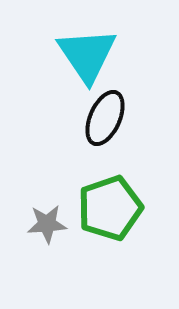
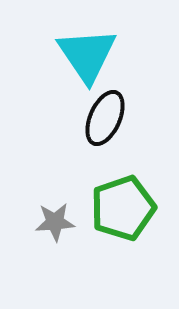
green pentagon: moved 13 px right
gray star: moved 8 px right, 2 px up
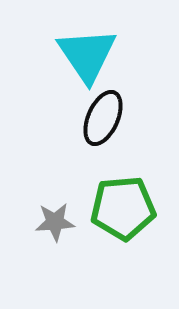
black ellipse: moved 2 px left
green pentagon: rotated 14 degrees clockwise
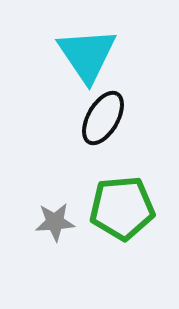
black ellipse: rotated 6 degrees clockwise
green pentagon: moved 1 px left
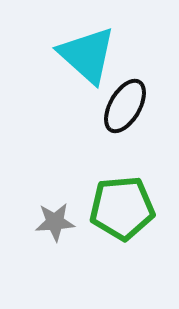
cyan triangle: rotated 14 degrees counterclockwise
black ellipse: moved 22 px right, 12 px up
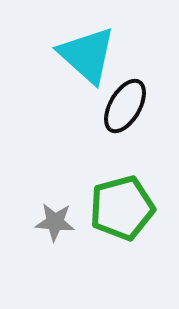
green pentagon: rotated 10 degrees counterclockwise
gray star: rotated 9 degrees clockwise
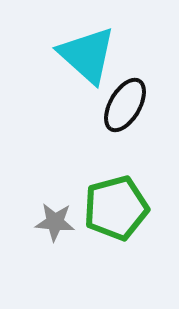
black ellipse: moved 1 px up
green pentagon: moved 6 px left
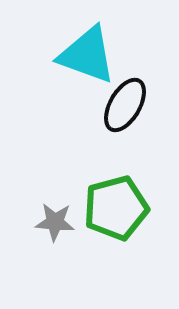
cyan triangle: rotated 22 degrees counterclockwise
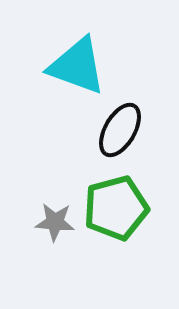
cyan triangle: moved 10 px left, 11 px down
black ellipse: moved 5 px left, 25 px down
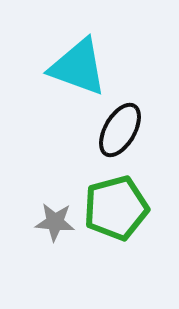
cyan triangle: moved 1 px right, 1 px down
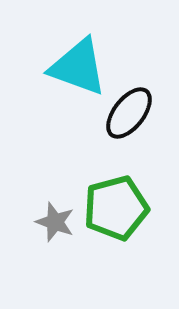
black ellipse: moved 9 px right, 17 px up; rotated 8 degrees clockwise
gray star: rotated 15 degrees clockwise
